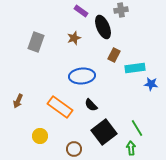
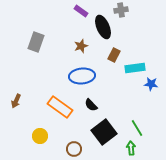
brown star: moved 7 px right, 8 px down
brown arrow: moved 2 px left
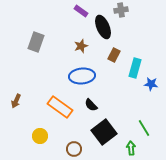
cyan rectangle: rotated 66 degrees counterclockwise
green line: moved 7 px right
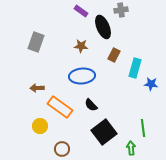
brown star: rotated 24 degrees clockwise
brown arrow: moved 21 px right, 13 px up; rotated 64 degrees clockwise
green line: moved 1 px left; rotated 24 degrees clockwise
yellow circle: moved 10 px up
brown circle: moved 12 px left
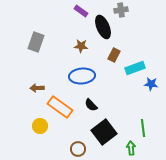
cyan rectangle: rotated 54 degrees clockwise
brown circle: moved 16 px right
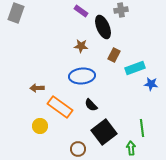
gray rectangle: moved 20 px left, 29 px up
green line: moved 1 px left
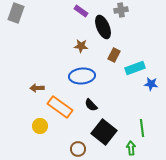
black square: rotated 15 degrees counterclockwise
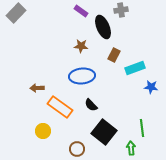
gray rectangle: rotated 24 degrees clockwise
blue star: moved 3 px down
yellow circle: moved 3 px right, 5 px down
brown circle: moved 1 px left
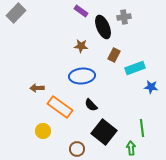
gray cross: moved 3 px right, 7 px down
